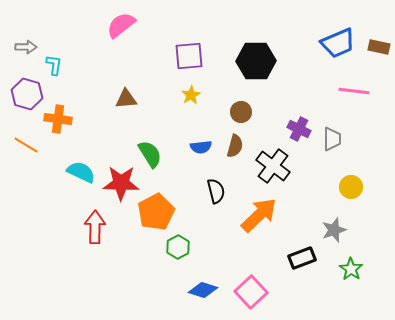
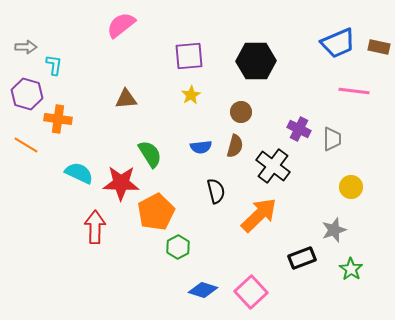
cyan semicircle: moved 2 px left, 1 px down
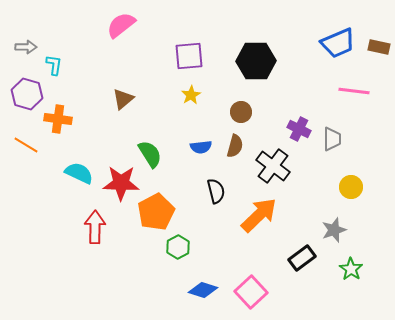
brown triangle: moved 3 px left; rotated 35 degrees counterclockwise
black rectangle: rotated 16 degrees counterclockwise
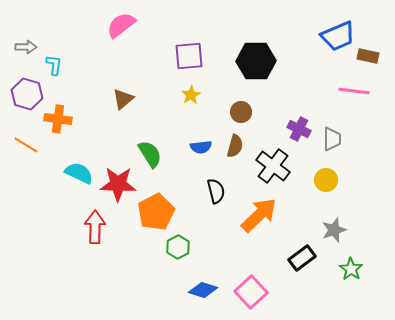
blue trapezoid: moved 7 px up
brown rectangle: moved 11 px left, 9 px down
red star: moved 3 px left, 1 px down
yellow circle: moved 25 px left, 7 px up
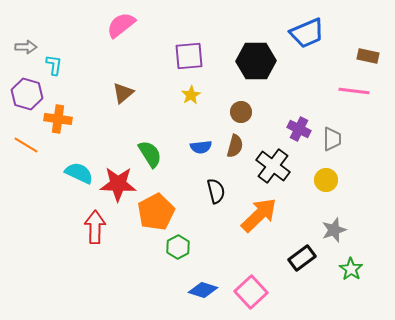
blue trapezoid: moved 31 px left, 3 px up
brown triangle: moved 6 px up
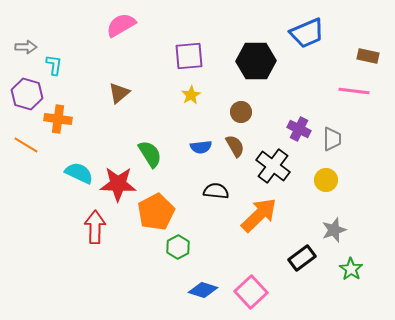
pink semicircle: rotated 8 degrees clockwise
brown triangle: moved 4 px left
brown semicircle: rotated 45 degrees counterclockwise
black semicircle: rotated 70 degrees counterclockwise
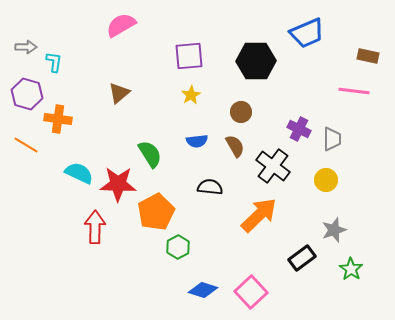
cyan L-shape: moved 3 px up
blue semicircle: moved 4 px left, 6 px up
black semicircle: moved 6 px left, 4 px up
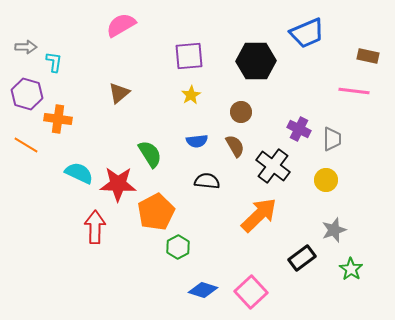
black semicircle: moved 3 px left, 6 px up
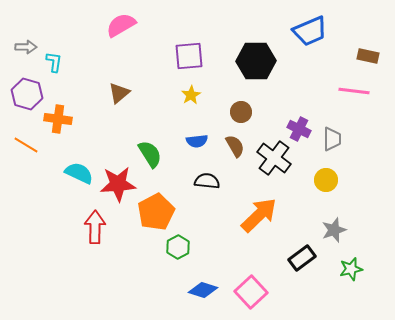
blue trapezoid: moved 3 px right, 2 px up
black cross: moved 1 px right, 8 px up
red star: rotated 6 degrees counterclockwise
green star: rotated 25 degrees clockwise
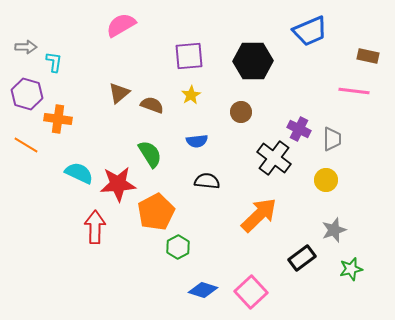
black hexagon: moved 3 px left
brown semicircle: moved 83 px left, 41 px up; rotated 40 degrees counterclockwise
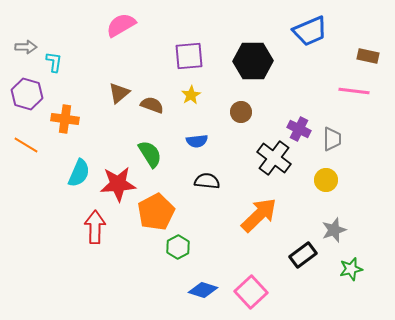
orange cross: moved 7 px right
cyan semicircle: rotated 88 degrees clockwise
black rectangle: moved 1 px right, 3 px up
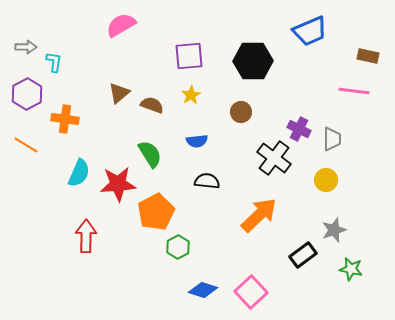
purple hexagon: rotated 16 degrees clockwise
red arrow: moved 9 px left, 9 px down
green star: rotated 25 degrees clockwise
